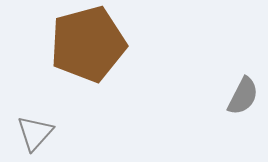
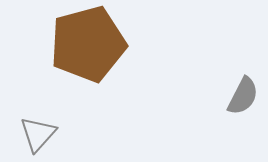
gray triangle: moved 3 px right, 1 px down
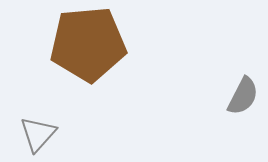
brown pentagon: rotated 10 degrees clockwise
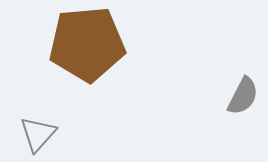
brown pentagon: moved 1 px left
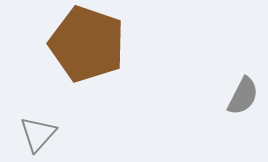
brown pentagon: rotated 24 degrees clockwise
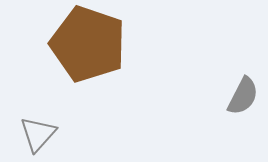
brown pentagon: moved 1 px right
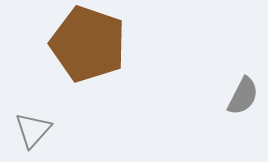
gray triangle: moved 5 px left, 4 px up
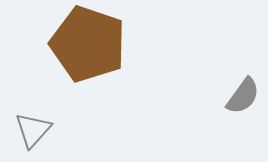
gray semicircle: rotated 9 degrees clockwise
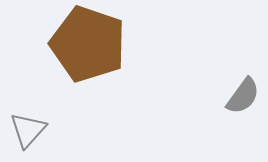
gray triangle: moved 5 px left
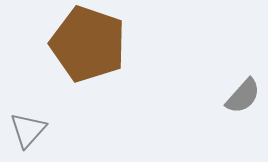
gray semicircle: rotated 6 degrees clockwise
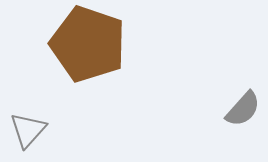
gray semicircle: moved 13 px down
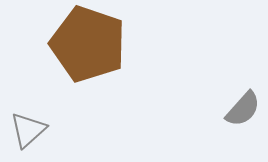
gray triangle: rotated 6 degrees clockwise
